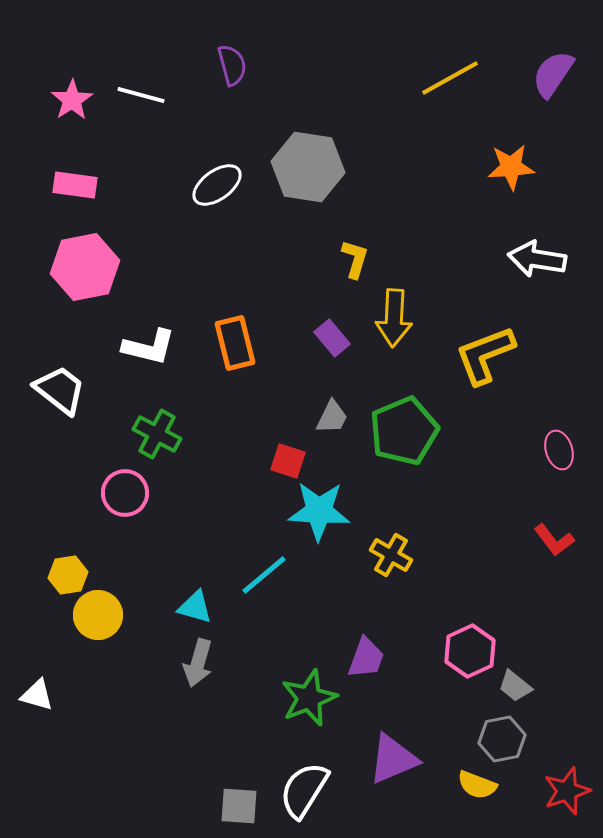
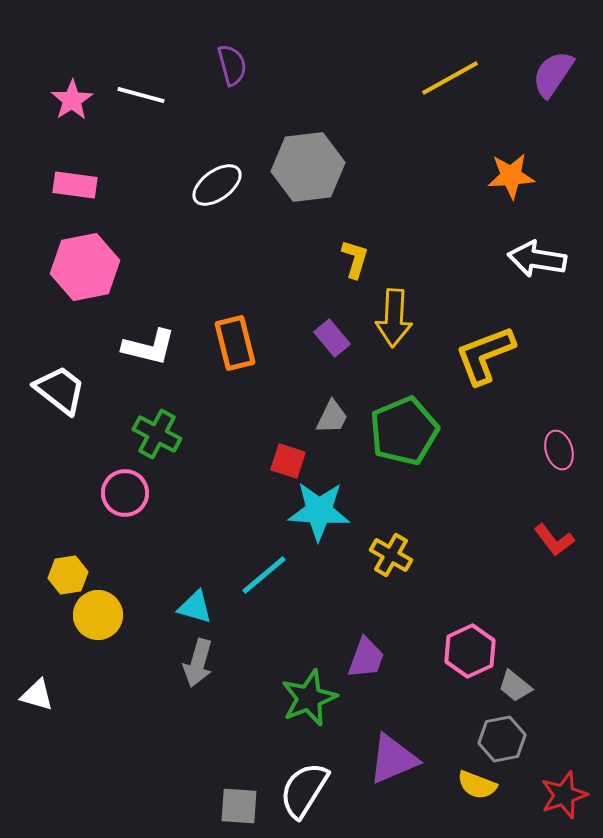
gray hexagon at (308, 167): rotated 16 degrees counterclockwise
orange star at (511, 167): moved 9 px down
red star at (567, 791): moved 3 px left, 4 px down
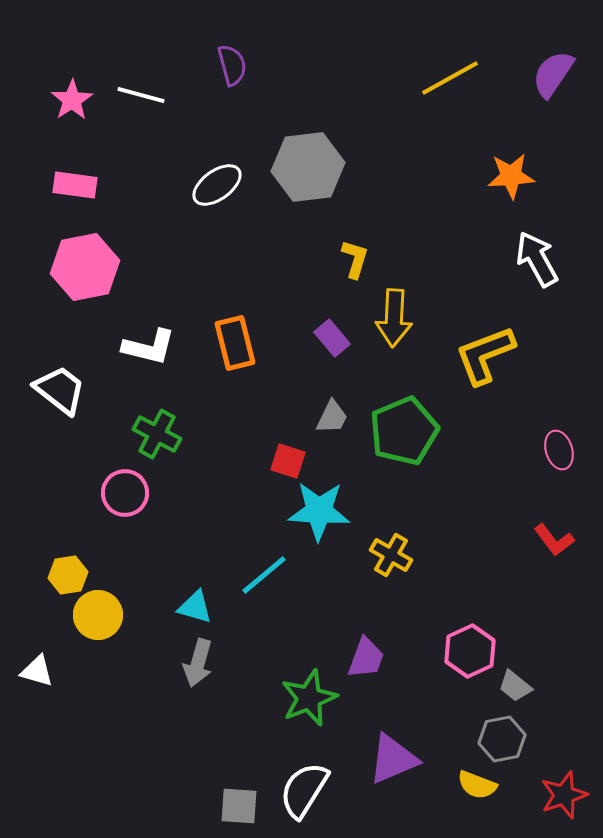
white arrow at (537, 259): rotated 52 degrees clockwise
white triangle at (37, 695): moved 24 px up
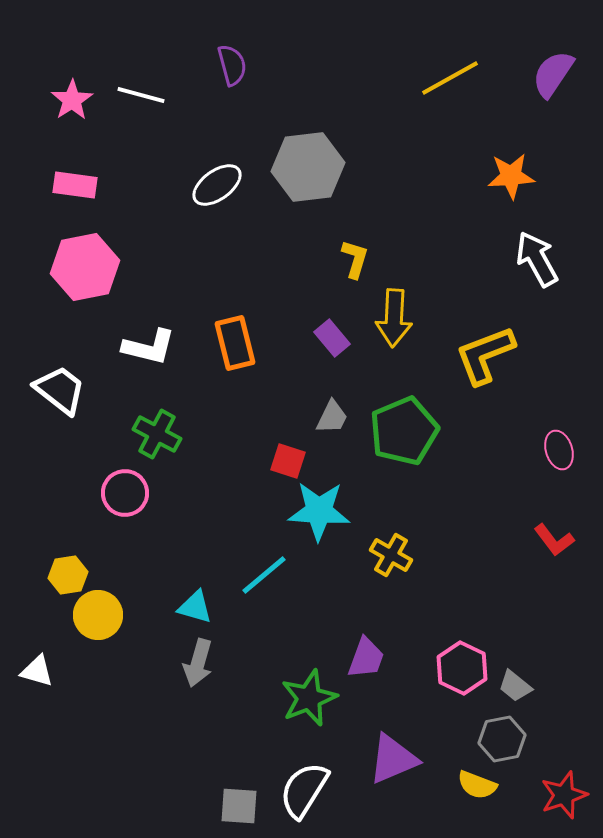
pink hexagon at (470, 651): moved 8 px left, 17 px down; rotated 9 degrees counterclockwise
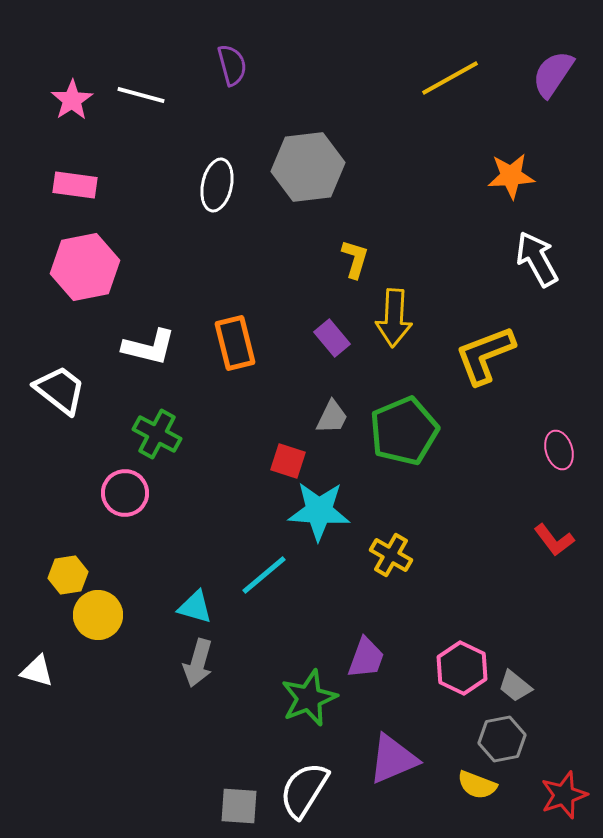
white ellipse at (217, 185): rotated 42 degrees counterclockwise
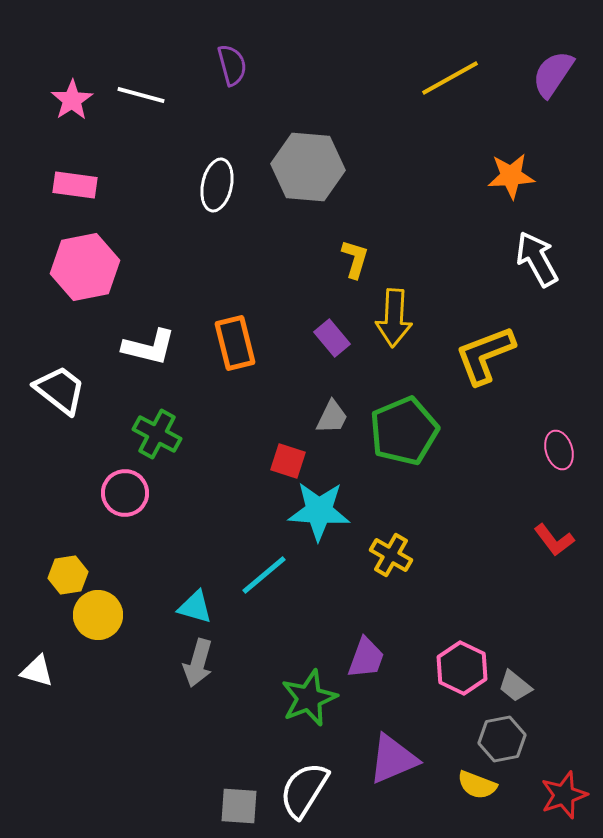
gray hexagon at (308, 167): rotated 12 degrees clockwise
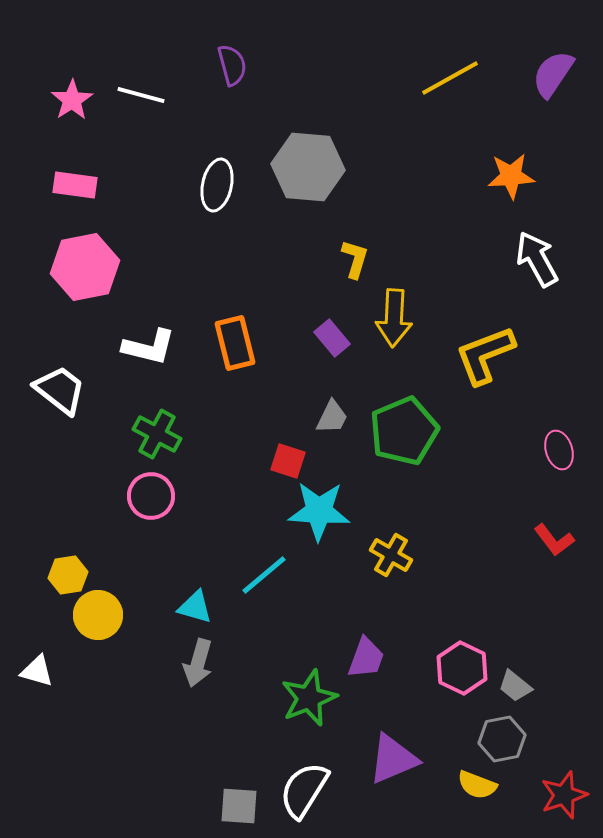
pink circle at (125, 493): moved 26 px right, 3 px down
